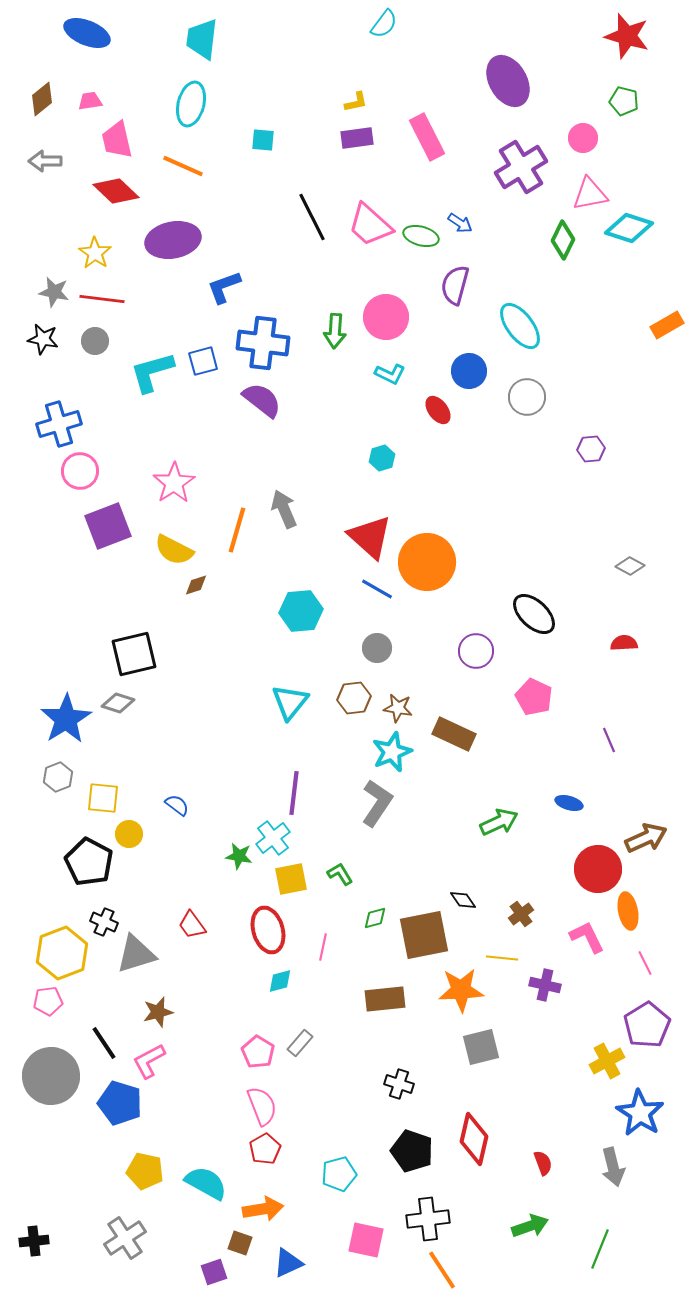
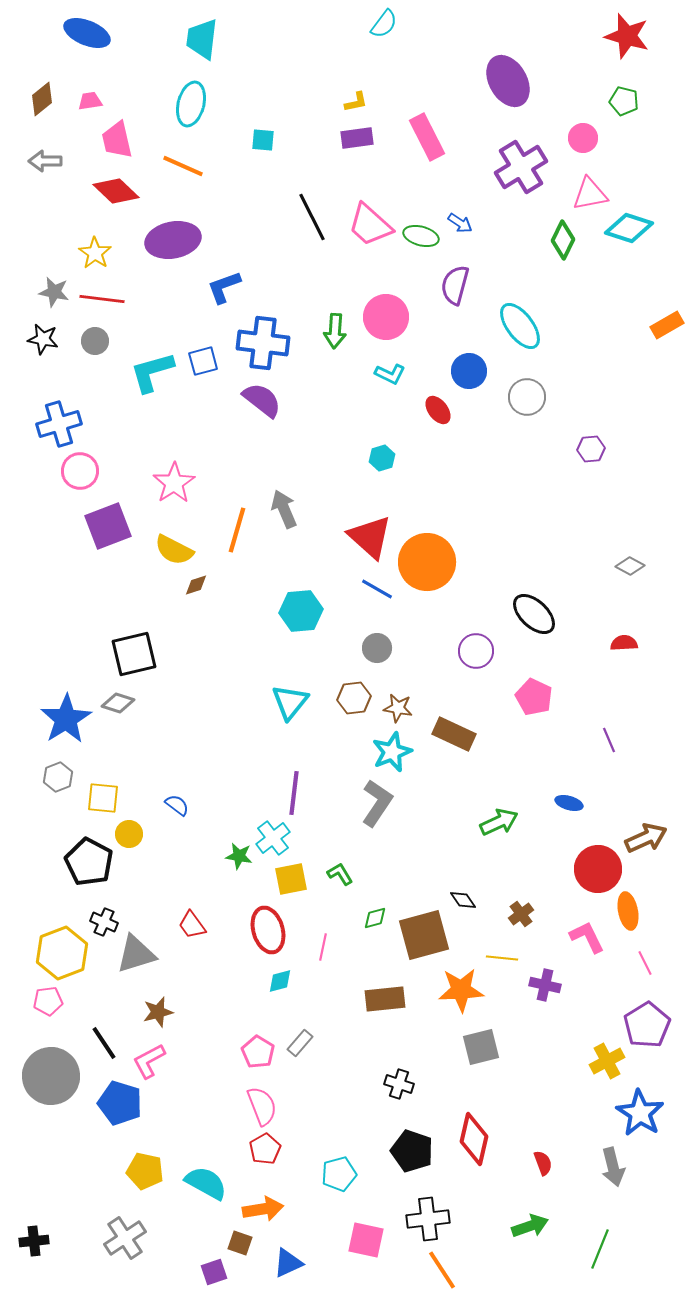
brown square at (424, 935): rotated 4 degrees counterclockwise
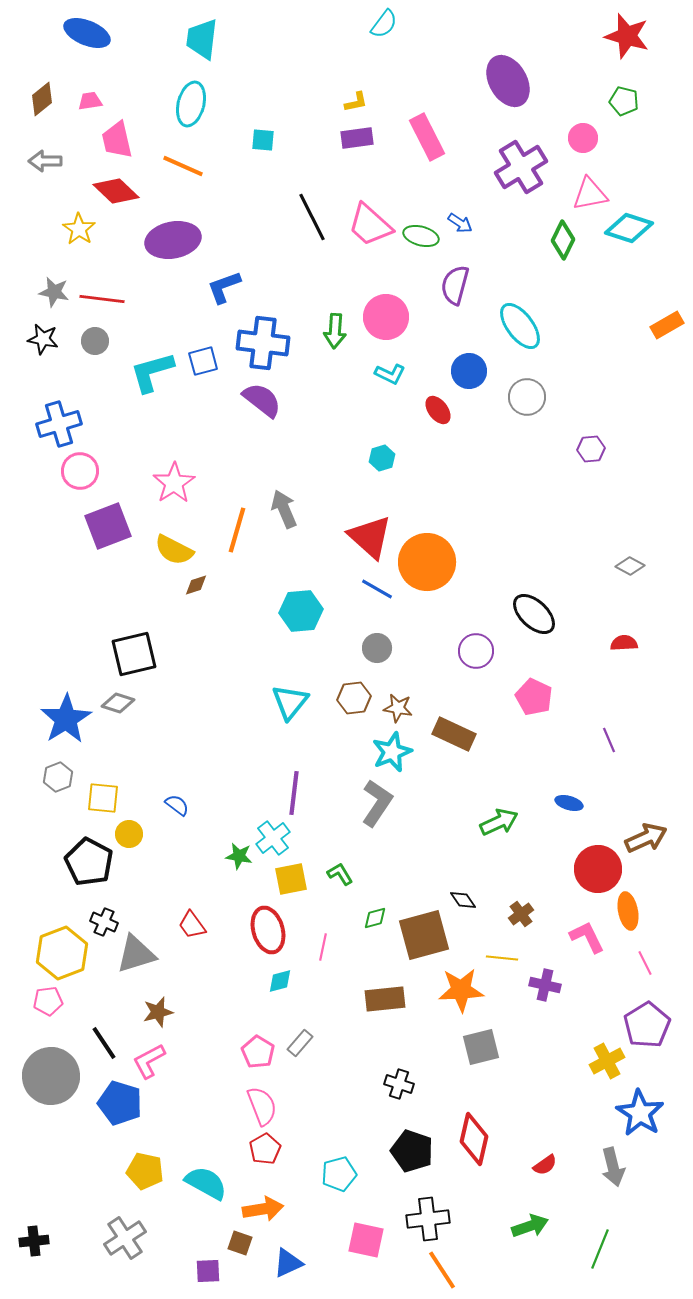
yellow star at (95, 253): moved 16 px left, 24 px up
red semicircle at (543, 1163): moved 2 px right, 2 px down; rotated 75 degrees clockwise
purple square at (214, 1272): moved 6 px left, 1 px up; rotated 16 degrees clockwise
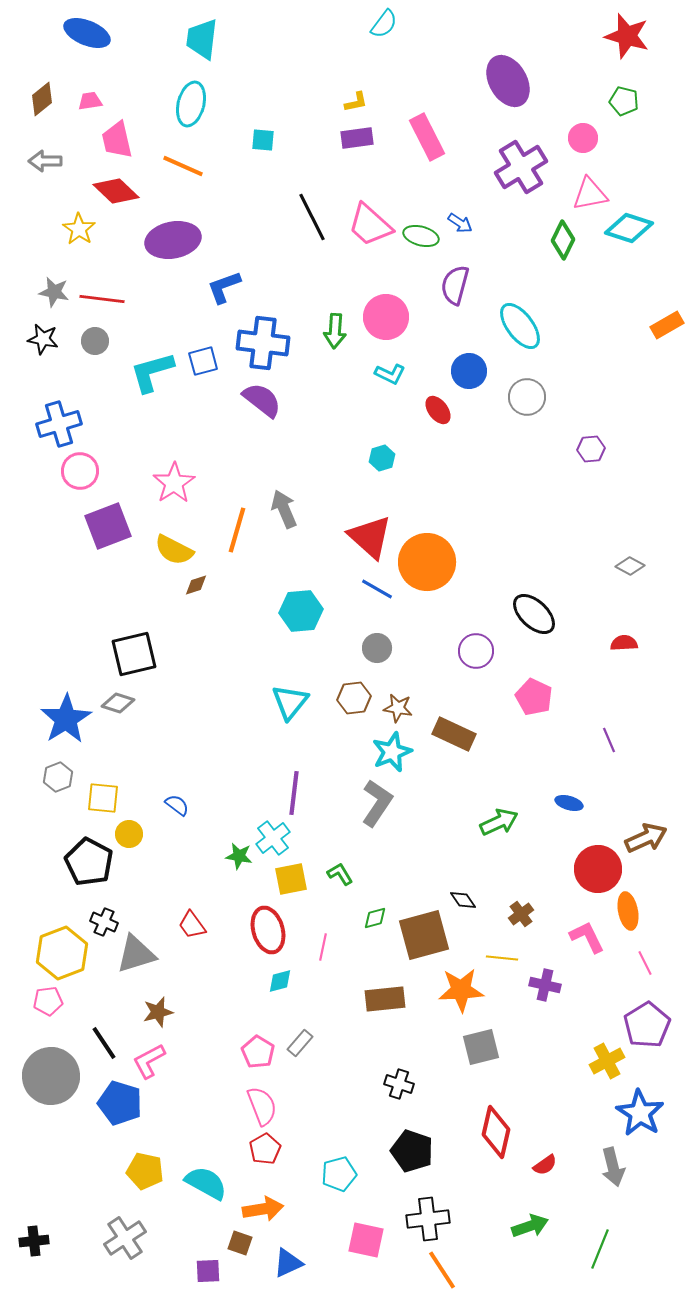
red diamond at (474, 1139): moved 22 px right, 7 px up
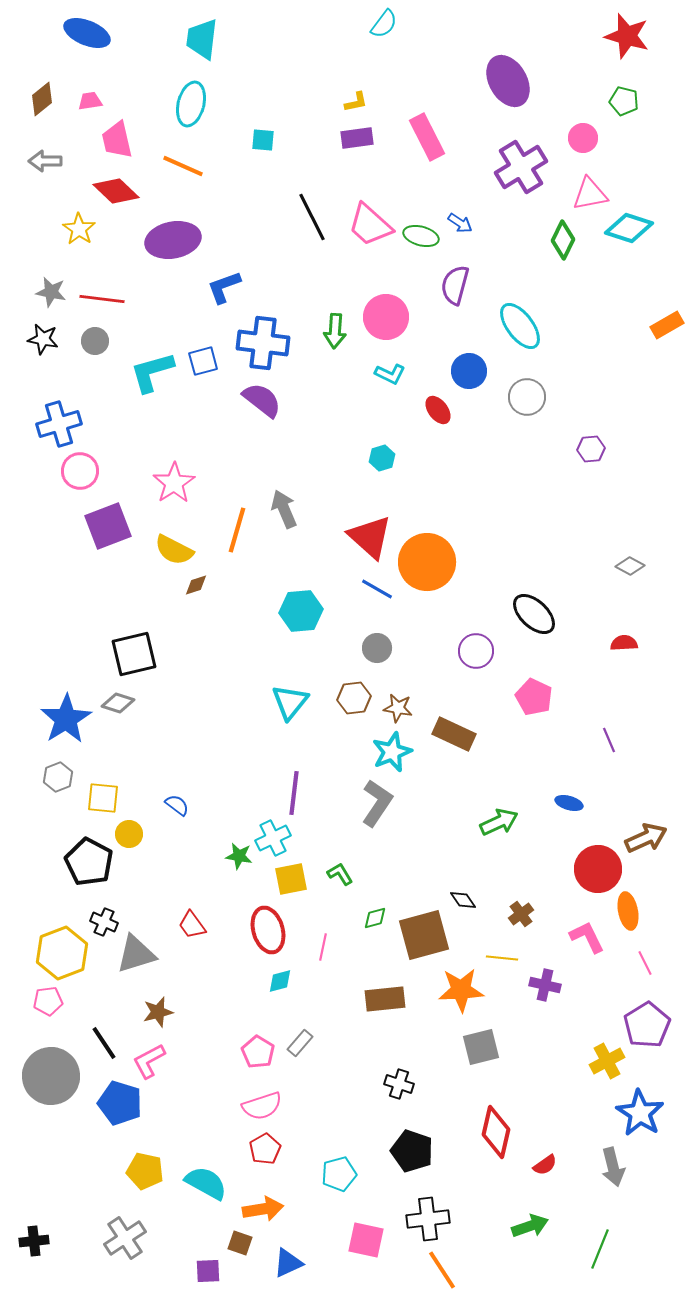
gray star at (54, 292): moved 3 px left
cyan cross at (273, 838): rotated 12 degrees clockwise
pink semicircle at (262, 1106): rotated 93 degrees clockwise
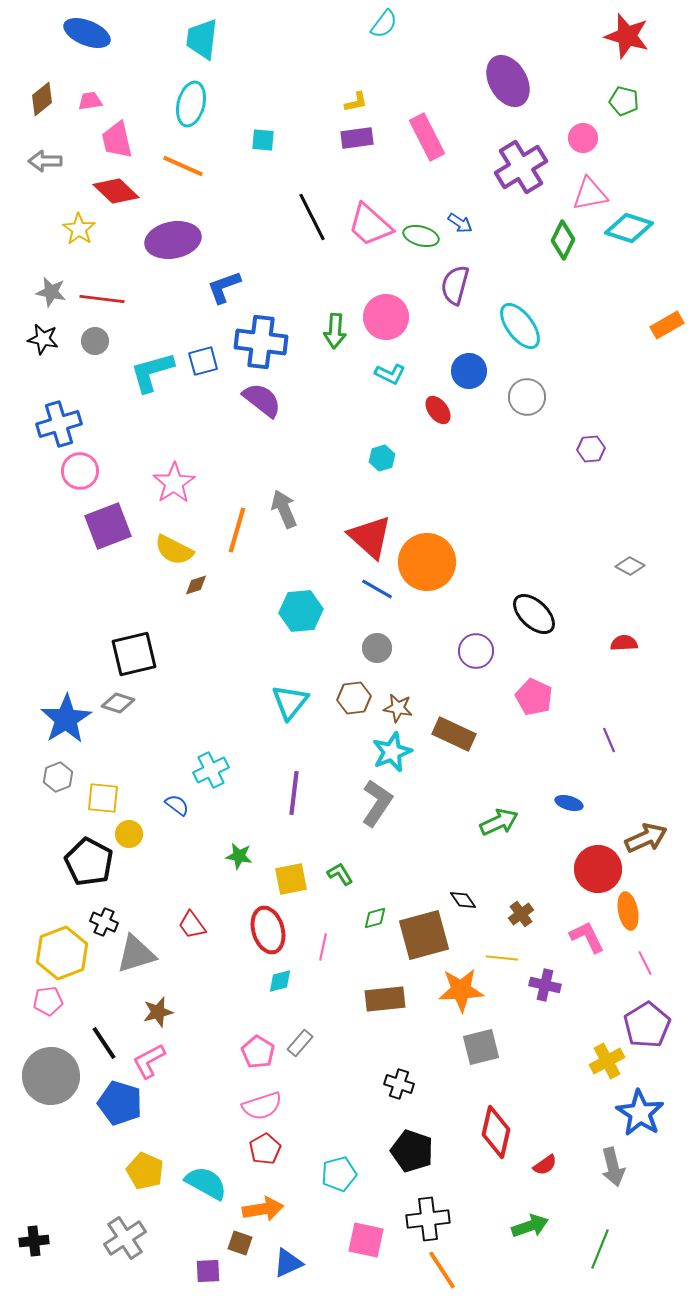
blue cross at (263, 343): moved 2 px left, 1 px up
cyan cross at (273, 838): moved 62 px left, 68 px up
yellow pentagon at (145, 1171): rotated 12 degrees clockwise
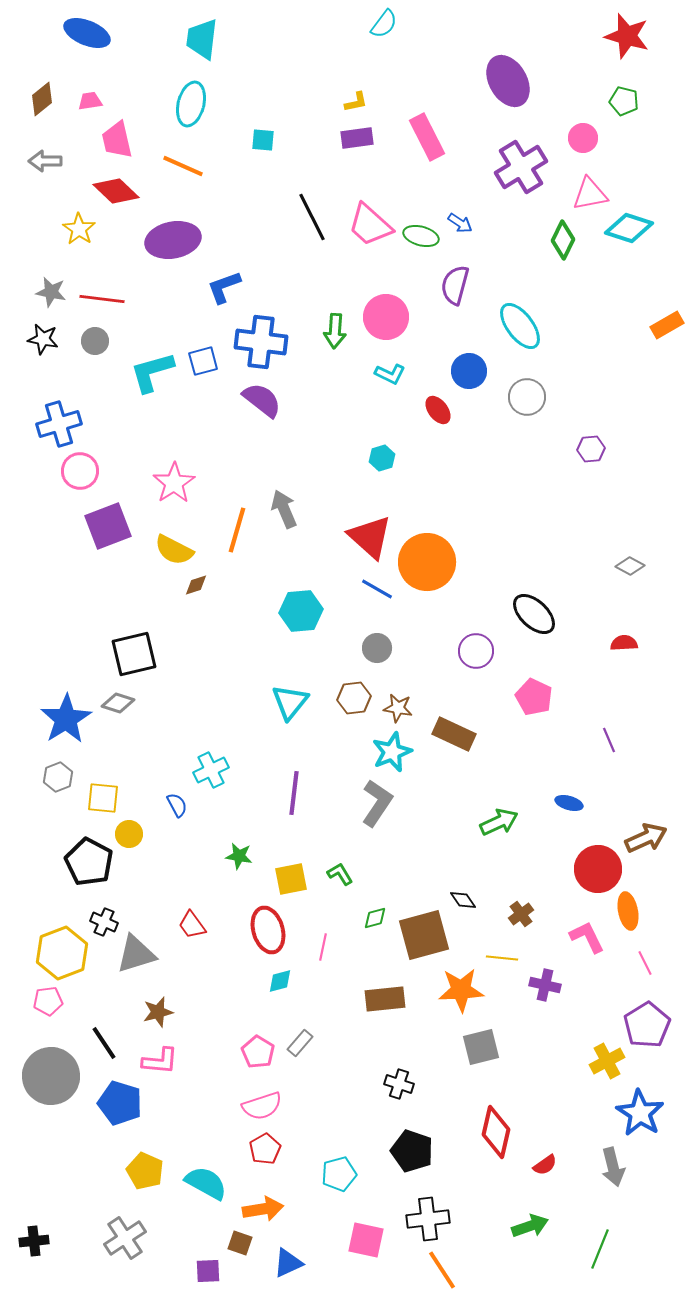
blue semicircle at (177, 805): rotated 25 degrees clockwise
pink L-shape at (149, 1061): moved 11 px right; rotated 147 degrees counterclockwise
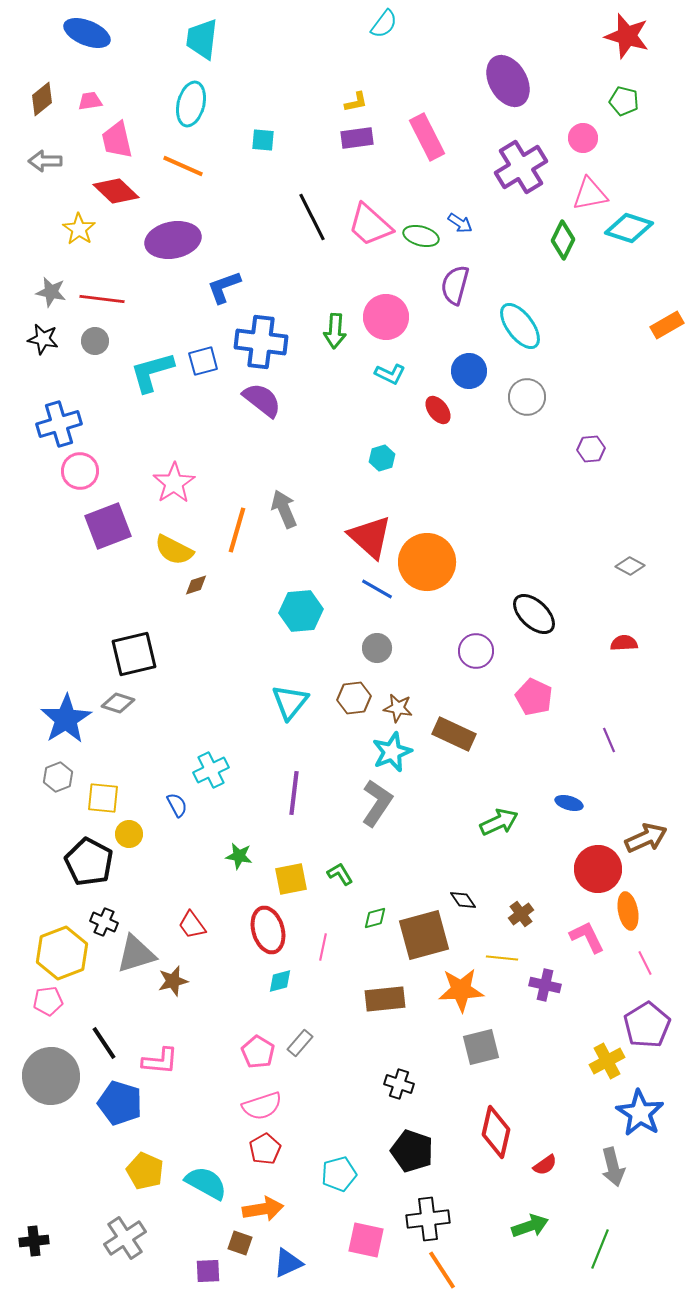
brown star at (158, 1012): moved 15 px right, 31 px up
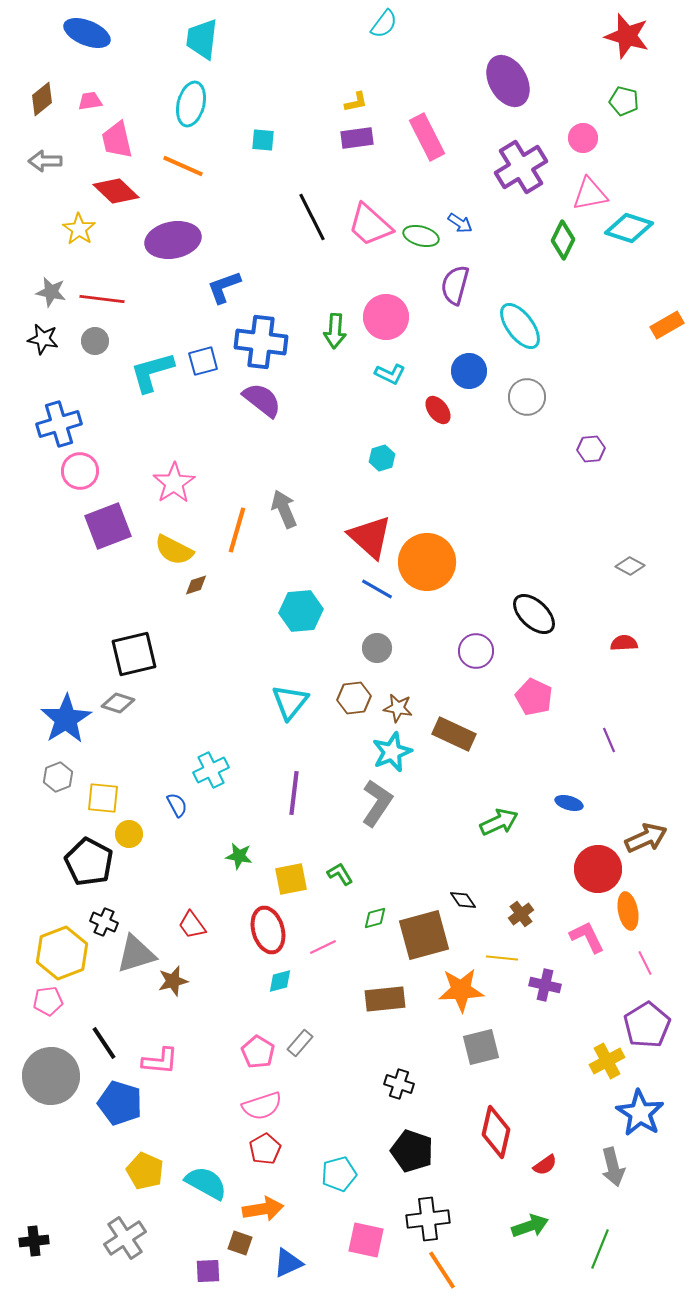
pink line at (323, 947): rotated 52 degrees clockwise
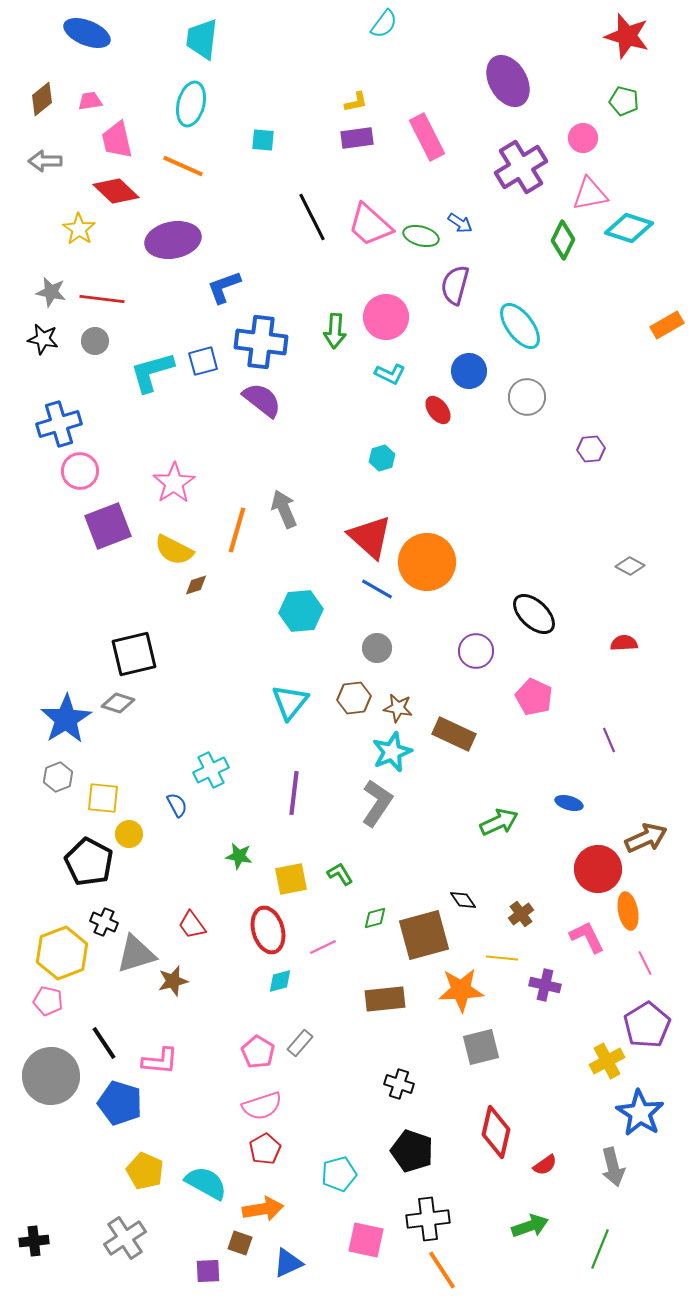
pink pentagon at (48, 1001): rotated 20 degrees clockwise
